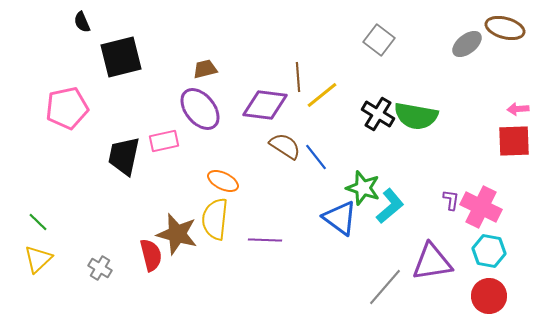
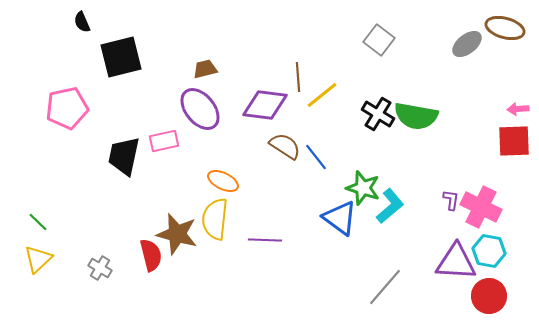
purple triangle: moved 24 px right; rotated 12 degrees clockwise
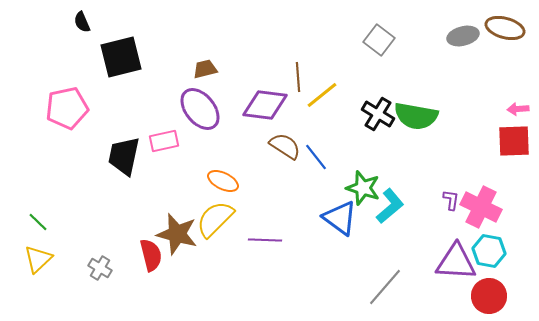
gray ellipse: moved 4 px left, 8 px up; rotated 24 degrees clockwise
yellow semicircle: rotated 39 degrees clockwise
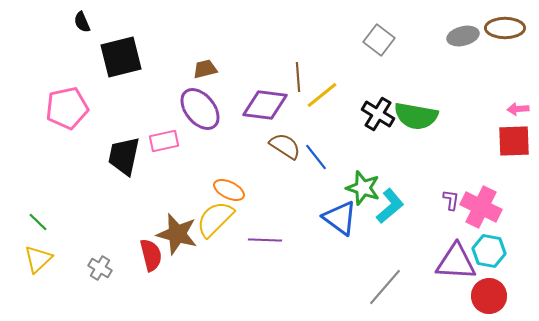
brown ellipse: rotated 15 degrees counterclockwise
orange ellipse: moved 6 px right, 9 px down
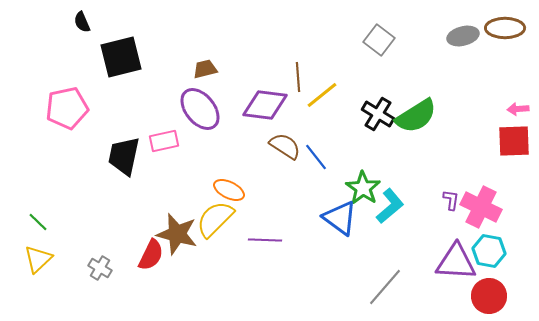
green semicircle: rotated 42 degrees counterclockwise
green star: rotated 16 degrees clockwise
red semicircle: rotated 40 degrees clockwise
